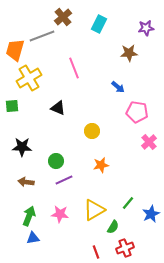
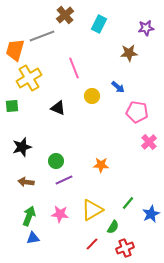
brown cross: moved 2 px right, 2 px up
yellow circle: moved 35 px up
black star: rotated 18 degrees counterclockwise
orange star: rotated 14 degrees clockwise
yellow triangle: moved 2 px left
red line: moved 4 px left, 8 px up; rotated 64 degrees clockwise
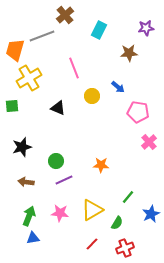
cyan rectangle: moved 6 px down
pink pentagon: moved 1 px right
green line: moved 6 px up
pink star: moved 1 px up
green semicircle: moved 4 px right, 4 px up
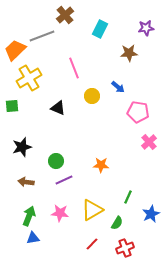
cyan rectangle: moved 1 px right, 1 px up
orange trapezoid: rotated 30 degrees clockwise
green line: rotated 16 degrees counterclockwise
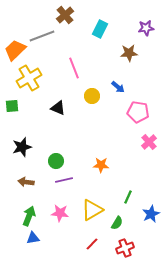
purple line: rotated 12 degrees clockwise
